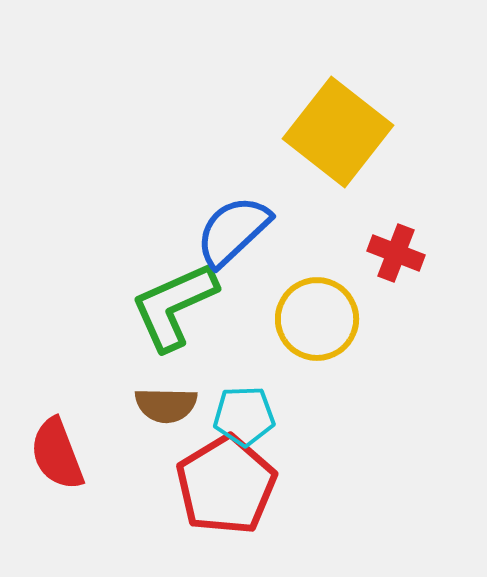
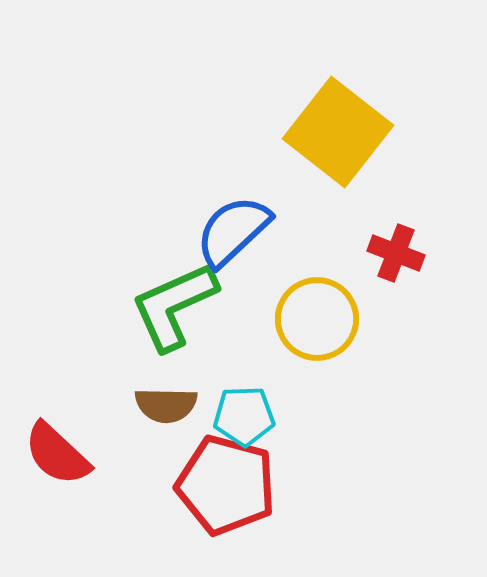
red semicircle: rotated 26 degrees counterclockwise
red pentagon: rotated 26 degrees counterclockwise
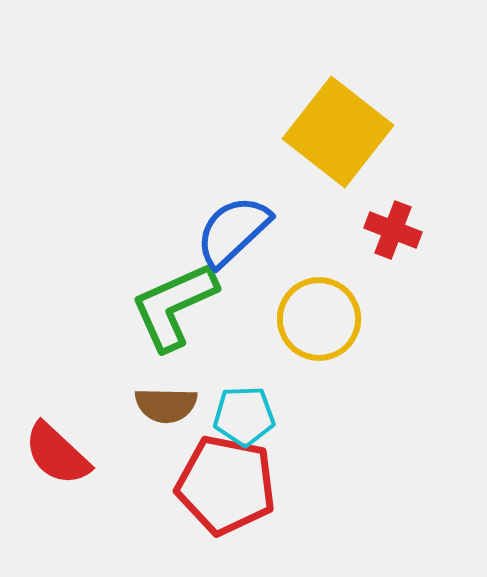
red cross: moved 3 px left, 23 px up
yellow circle: moved 2 px right
red pentagon: rotated 4 degrees counterclockwise
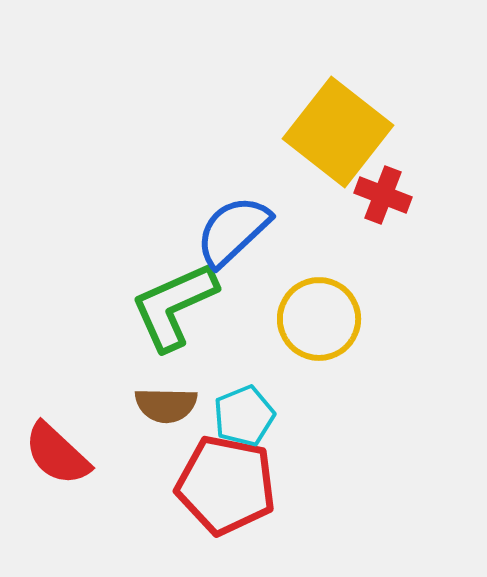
red cross: moved 10 px left, 35 px up
cyan pentagon: rotated 20 degrees counterclockwise
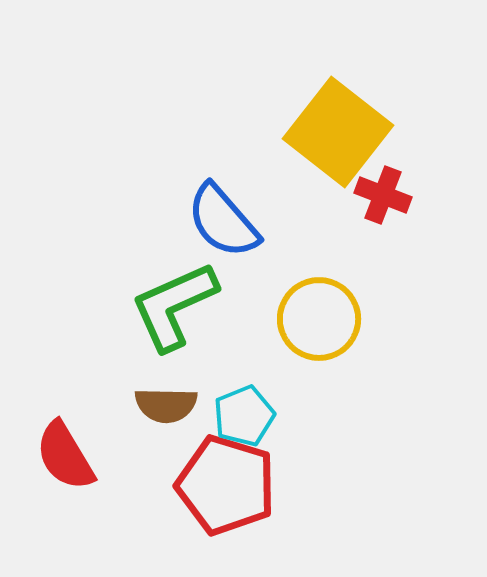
blue semicircle: moved 10 px left, 10 px up; rotated 88 degrees counterclockwise
red semicircle: moved 8 px right, 2 px down; rotated 16 degrees clockwise
red pentagon: rotated 6 degrees clockwise
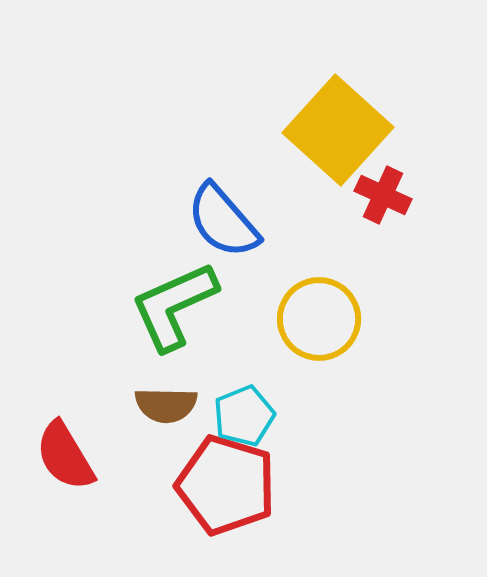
yellow square: moved 2 px up; rotated 4 degrees clockwise
red cross: rotated 4 degrees clockwise
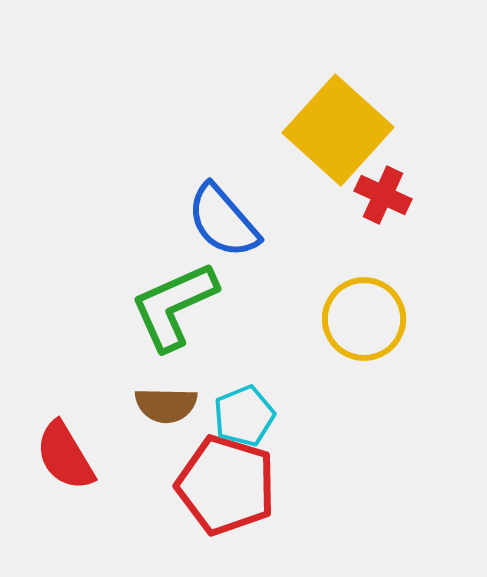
yellow circle: moved 45 px right
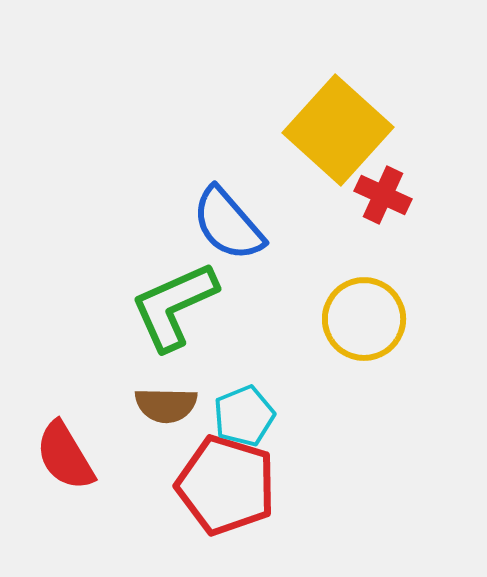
blue semicircle: moved 5 px right, 3 px down
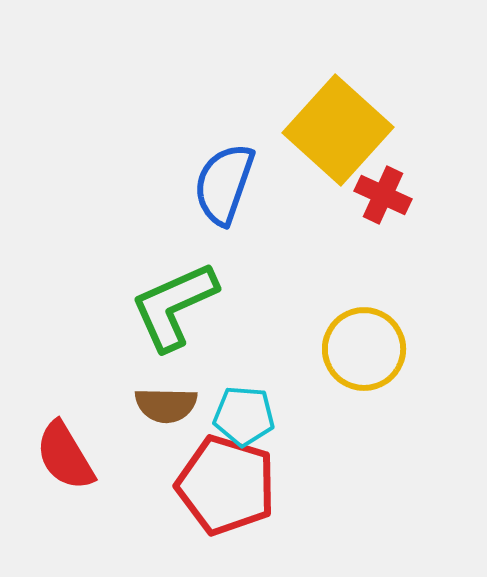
blue semicircle: moved 4 px left, 40 px up; rotated 60 degrees clockwise
yellow circle: moved 30 px down
cyan pentagon: rotated 26 degrees clockwise
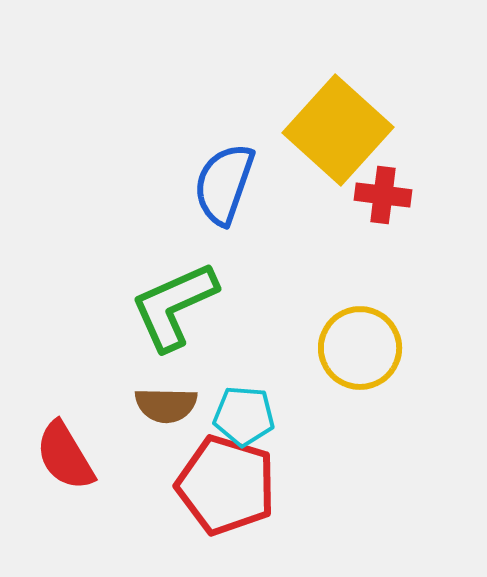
red cross: rotated 18 degrees counterclockwise
yellow circle: moved 4 px left, 1 px up
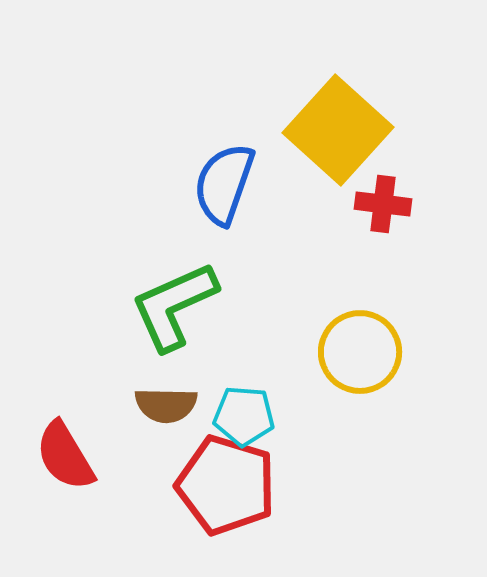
red cross: moved 9 px down
yellow circle: moved 4 px down
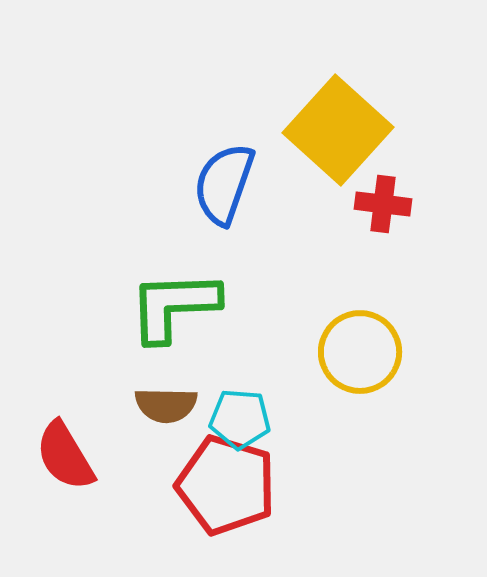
green L-shape: rotated 22 degrees clockwise
cyan pentagon: moved 4 px left, 3 px down
